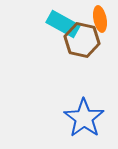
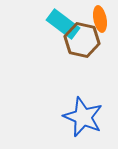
cyan rectangle: rotated 8 degrees clockwise
blue star: moved 1 px left, 1 px up; rotated 12 degrees counterclockwise
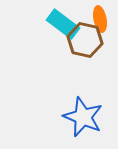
brown hexagon: moved 3 px right
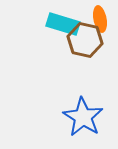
cyan rectangle: rotated 20 degrees counterclockwise
blue star: rotated 9 degrees clockwise
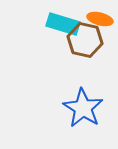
orange ellipse: rotated 65 degrees counterclockwise
blue star: moved 9 px up
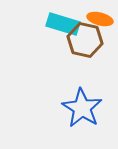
blue star: moved 1 px left
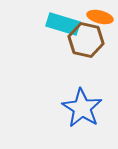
orange ellipse: moved 2 px up
brown hexagon: moved 1 px right
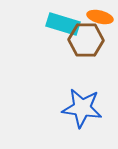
brown hexagon: rotated 12 degrees counterclockwise
blue star: rotated 24 degrees counterclockwise
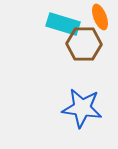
orange ellipse: rotated 55 degrees clockwise
brown hexagon: moved 2 px left, 4 px down
